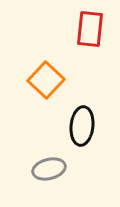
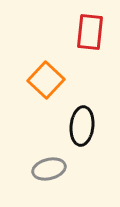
red rectangle: moved 3 px down
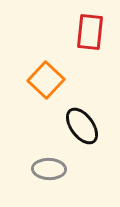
black ellipse: rotated 42 degrees counterclockwise
gray ellipse: rotated 16 degrees clockwise
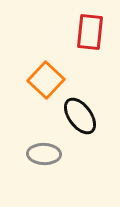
black ellipse: moved 2 px left, 10 px up
gray ellipse: moved 5 px left, 15 px up
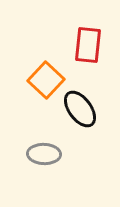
red rectangle: moved 2 px left, 13 px down
black ellipse: moved 7 px up
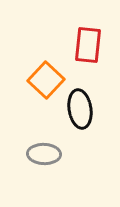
black ellipse: rotated 27 degrees clockwise
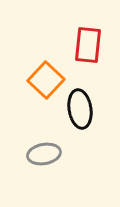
gray ellipse: rotated 12 degrees counterclockwise
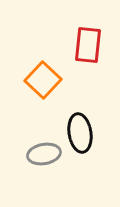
orange square: moved 3 px left
black ellipse: moved 24 px down
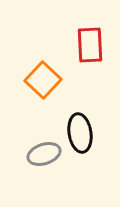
red rectangle: moved 2 px right; rotated 9 degrees counterclockwise
gray ellipse: rotated 8 degrees counterclockwise
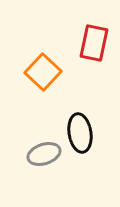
red rectangle: moved 4 px right, 2 px up; rotated 15 degrees clockwise
orange square: moved 8 px up
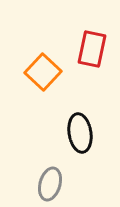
red rectangle: moved 2 px left, 6 px down
gray ellipse: moved 6 px right, 30 px down; rotated 56 degrees counterclockwise
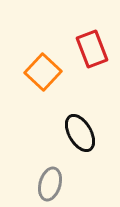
red rectangle: rotated 33 degrees counterclockwise
black ellipse: rotated 21 degrees counterclockwise
